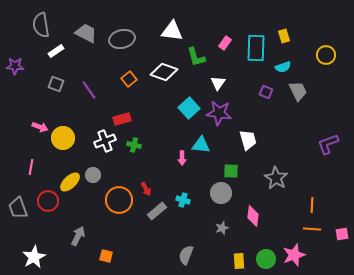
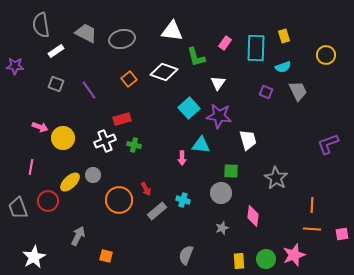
purple star at (219, 113): moved 3 px down
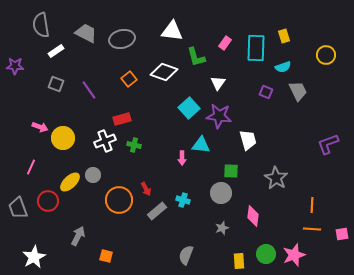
pink line at (31, 167): rotated 14 degrees clockwise
green circle at (266, 259): moved 5 px up
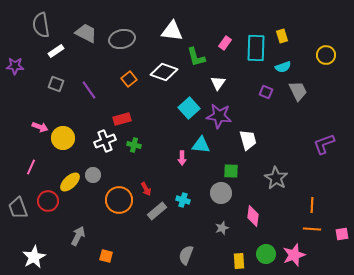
yellow rectangle at (284, 36): moved 2 px left
purple L-shape at (328, 144): moved 4 px left
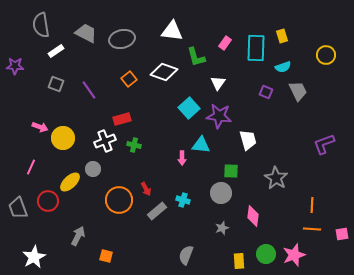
gray circle at (93, 175): moved 6 px up
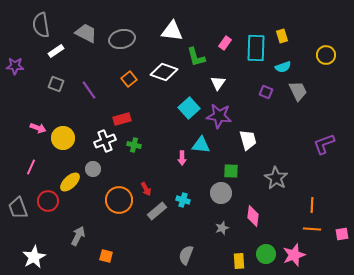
pink arrow at (40, 127): moved 2 px left, 1 px down
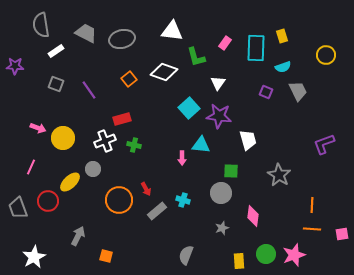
gray star at (276, 178): moved 3 px right, 3 px up
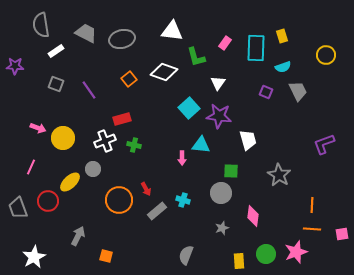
pink star at (294, 255): moved 2 px right, 3 px up
